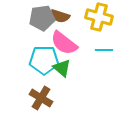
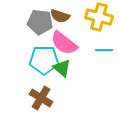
gray pentagon: moved 2 px left, 4 px down; rotated 15 degrees clockwise
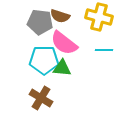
green triangle: rotated 36 degrees counterclockwise
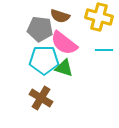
gray pentagon: moved 7 px down
green triangle: moved 2 px right; rotated 12 degrees clockwise
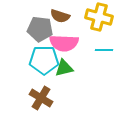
pink semicircle: rotated 36 degrees counterclockwise
green triangle: rotated 30 degrees counterclockwise
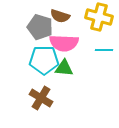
gray pentagon: moved 2 px up; rotated 10 degrees clockwise
green triangle: rotated 18 degrees clockwise
